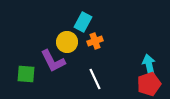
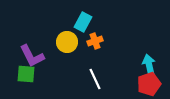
purple L-shape: moved 21 px left, 5 px up
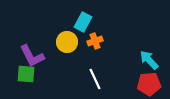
cyan arrow: moved 5 px up; rotated 30 degrees counterclockwise
red pentagon: rotated 15 degrees clockwise
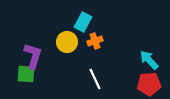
purple L-shape: moved 1 px right; rotated 136 degrees counterclockwise
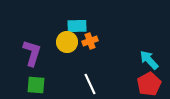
cyan rectangle: moved 6 px left, 4 px down; rotated 60 degrees clockwise
orange cross: moved 5 px left
purple L-shape: moved 1 px left, 3 px up
green square: moved 10 px right, 11 px down
white line: moved 5 px left, 5 px down
red pentagon: rotated 25 degrees counterclockwise
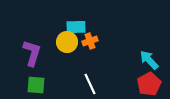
cyan rectangle: moved 1 px left, 1 px down
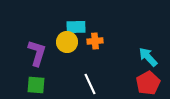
orange cross: moved 5 px right; rotated 14 degrees clockwise
purple L-shape: moved 5 px right
cyan arrow: moved 1 px left, 3 px up
red pentagon: moved 1 px left, 1 px up
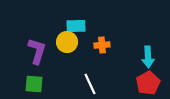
cyan rectangle: moved 1 px up
orange cross: moved 7 px right, 4 px down
purple L-shape: moved 2 px up
cyan arrow: rotated 140 degrees counterclockwise
green square: moved 2 px left, 1 px up
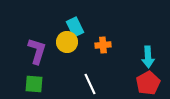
cyan rectangle: moved 1 px left, 1 px down; rotated 66 degrees clockwise
orange cross: moved 1 px right
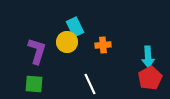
red pentagon: moved 2 px right, 5 px up
